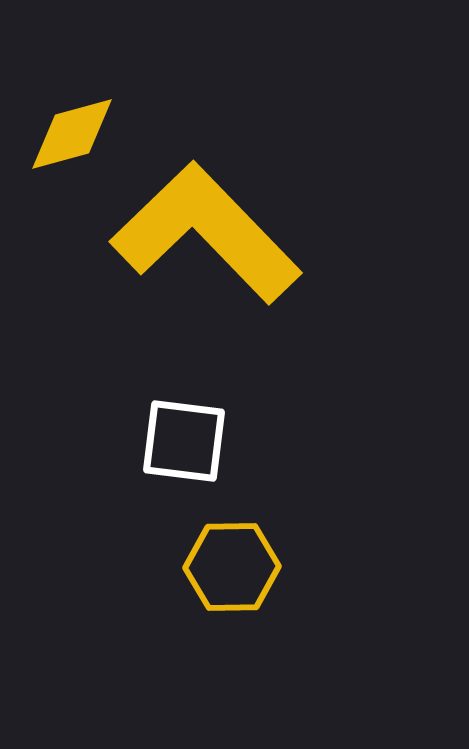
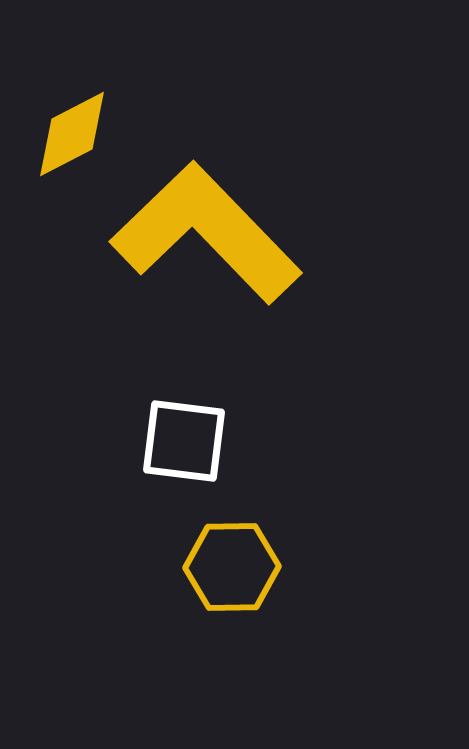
yellow diamond: rotated 12 degrees counterclockwise
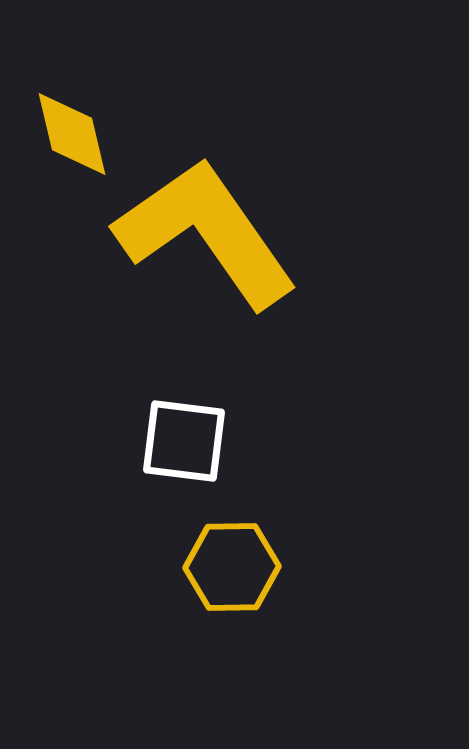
yellow diamond: rotated 76 degrees counterclockwise
yellow L-shape: rotated 9 degrees clockwise
